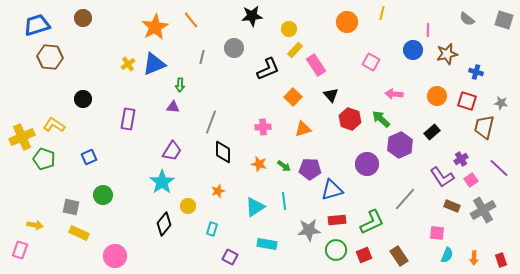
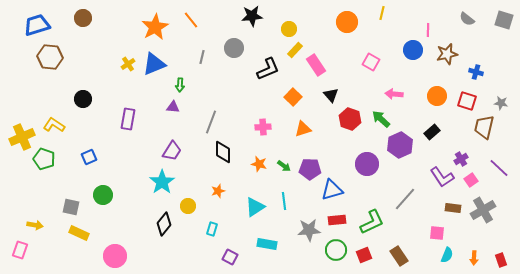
brown rectangle at (452, 206): moved 1 px right, 2 px down; rotated 14 degrees counterclockwise
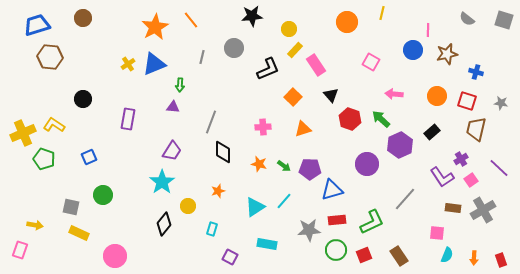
brown trapezoid at (484, 127): moved 8 px left, 2 px down
yellow cross at (22, 137): moved 1 px right, 4 px up
cyan line at (284, 201): rotated 48 degrees clockwise
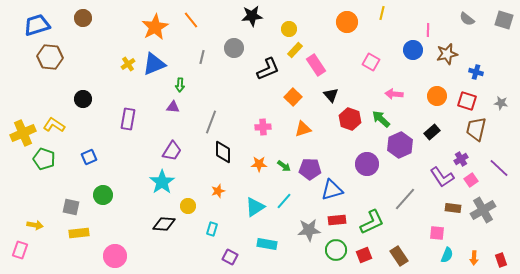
orange star at (259, 164): rotated 14 degrees counterclockwise
black diamond at (164, 224): rotated 55 degrees clockwise
yellow rectangle at (79, 233): rotated 30 degrees counterclockwise
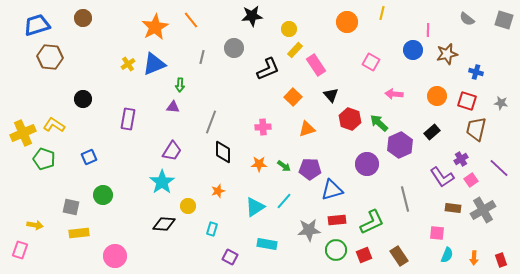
green arrow at (381, 119): moved 2 px left, 4 px down
orange triangle at (303, 129): moved 4 px right
gray line at (405, 199): rotated 55 degrees counterclockwise
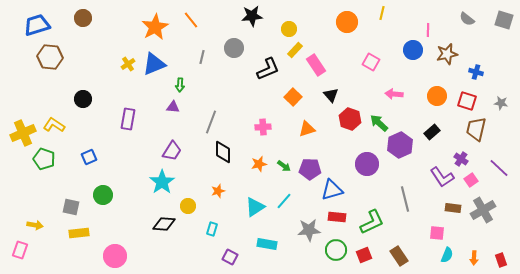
purple cross at (461, 159): rotated 24 degrees counterclockwise
orange star at (259, 164): rotated 14 degrees counterclockwise
red rectangle at (337, 220): moved 3 px up; rotated 12 degrees clockwise
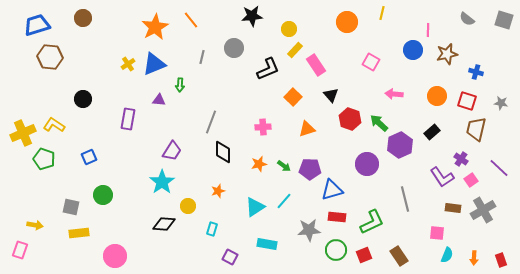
purple triangle at (173, 107): moved 14 px left, 7 px up
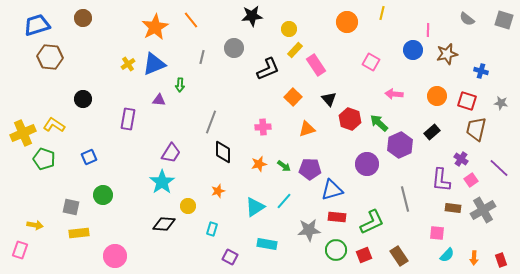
blue cross at (476, 72): moved 5 px right, 1 px up
black triangle at (331, 95): moved 2 px left, 4 px down
purple trapezoid at (172, 151): moved 1 px left, 2 px down
purple L-shape at (442, 177): moved 1 px left, 3 px down; rotated 40 degrees clockwise
cyan semicircle at (447, 255): rotated 21 degrees clockwise
